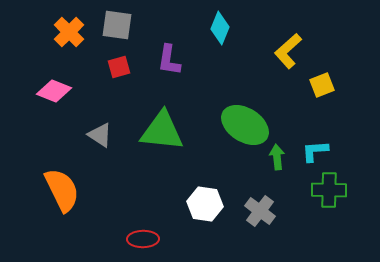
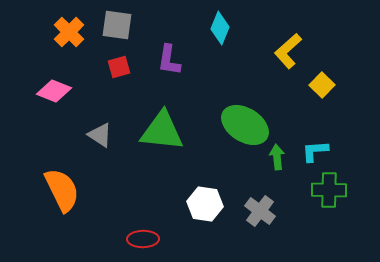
yellow square: rotated 25 degrees counterclockwise
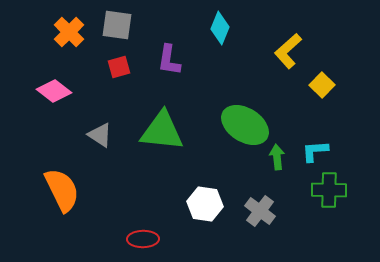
pink diamond: rotated 16 degrees clockwise
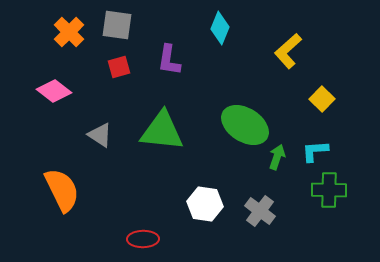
yellow square: moved 14 px down
green arrow: rotated 25 degrees clockwise
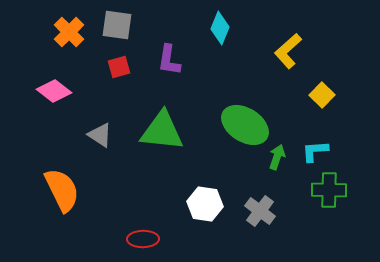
yellow square: moved 4 px up
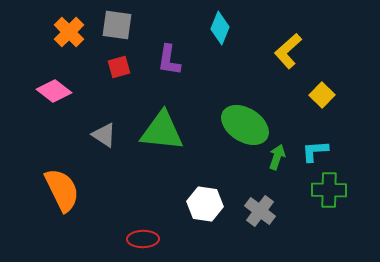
gray triangle: moved 4 px right
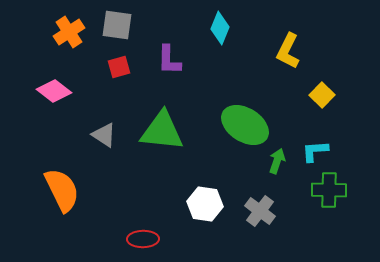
orange cross: rotated 12 degrees clockwise
yellow L-shape: rotated 21 degrees counterclockwise
purple L-shape: rotated 8 degrees counterclockwise
green arrow: moved 4 px down
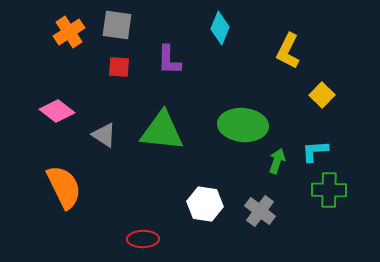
red square: rotated 20 degrees clockwise
pink diamond: moved 3 px right, 20 px down
green ellipse: moved 2 px left; rotated 27 degrees counterclockwise
orange semicircle: moved 2 px right, 3 px up
